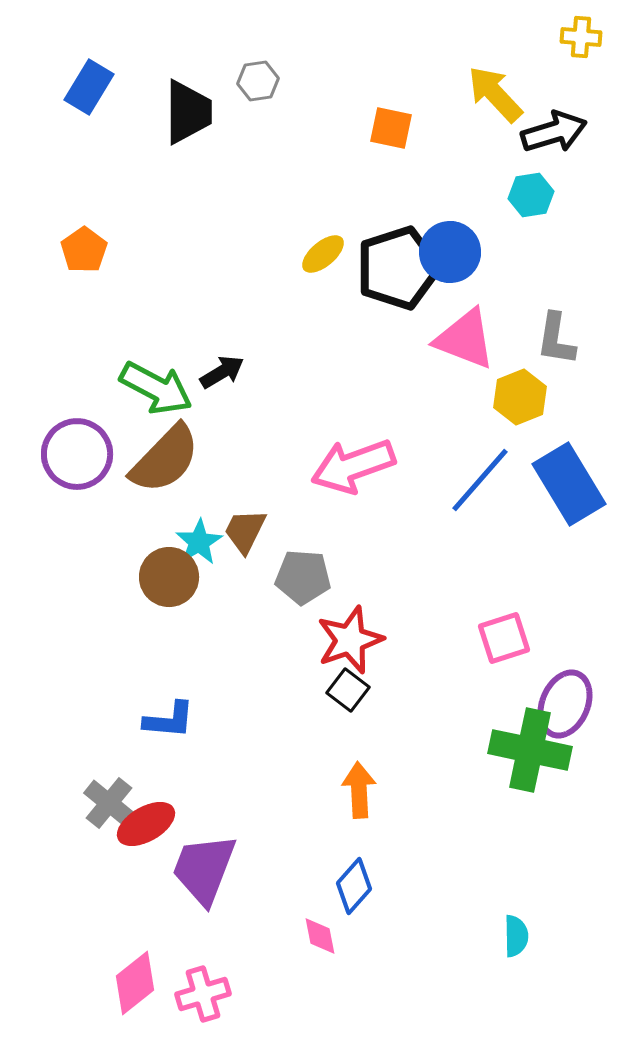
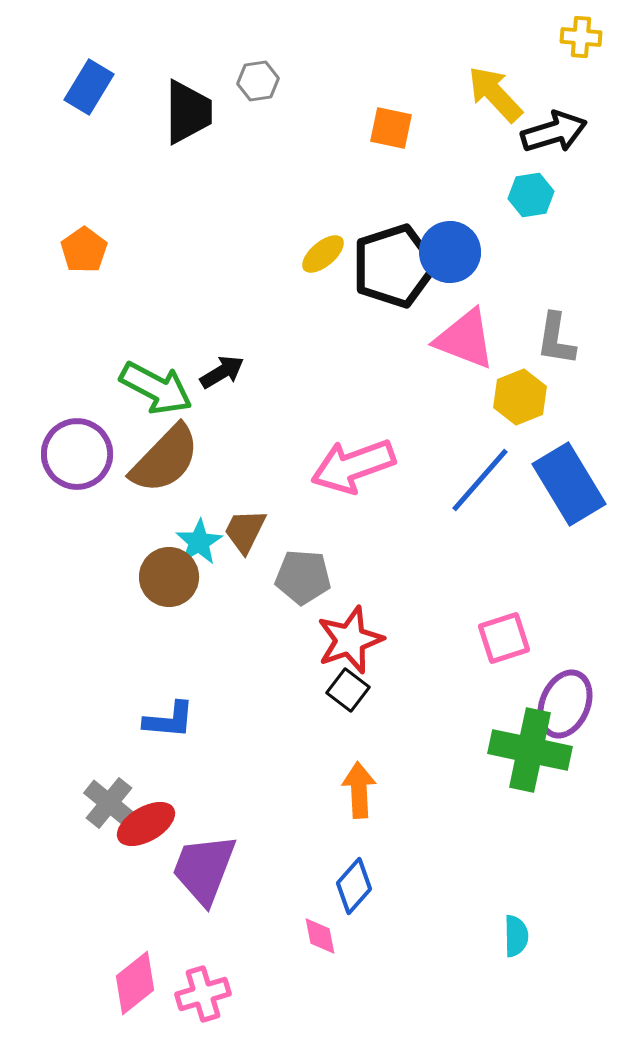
black pentagon at (398, 268): moved 4 px left, 2 px up
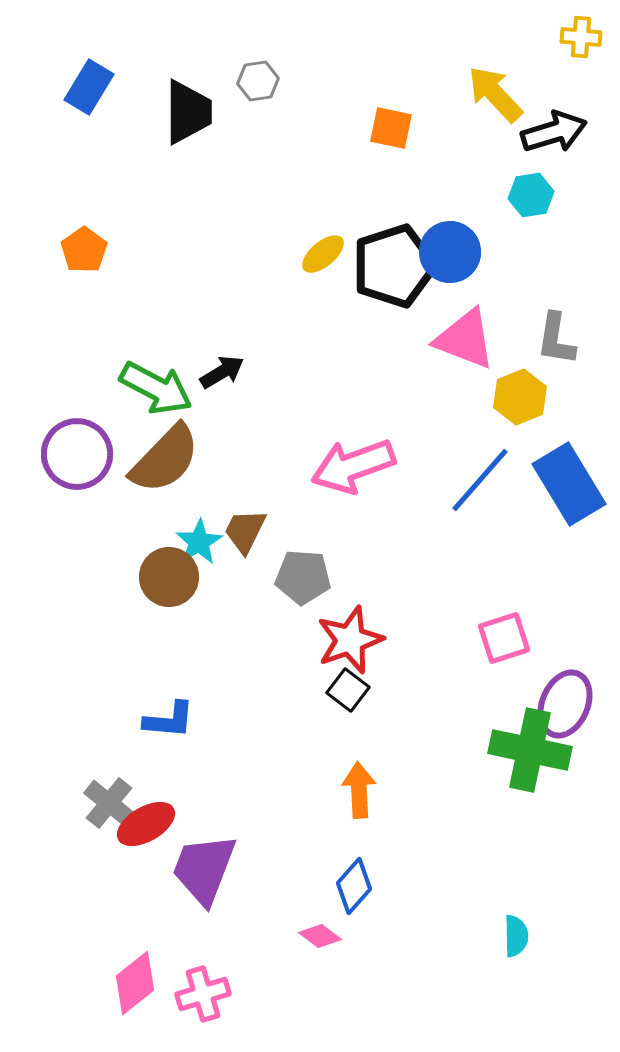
pink diamond at (320, 936): rotated 42 degrees counterclockwise
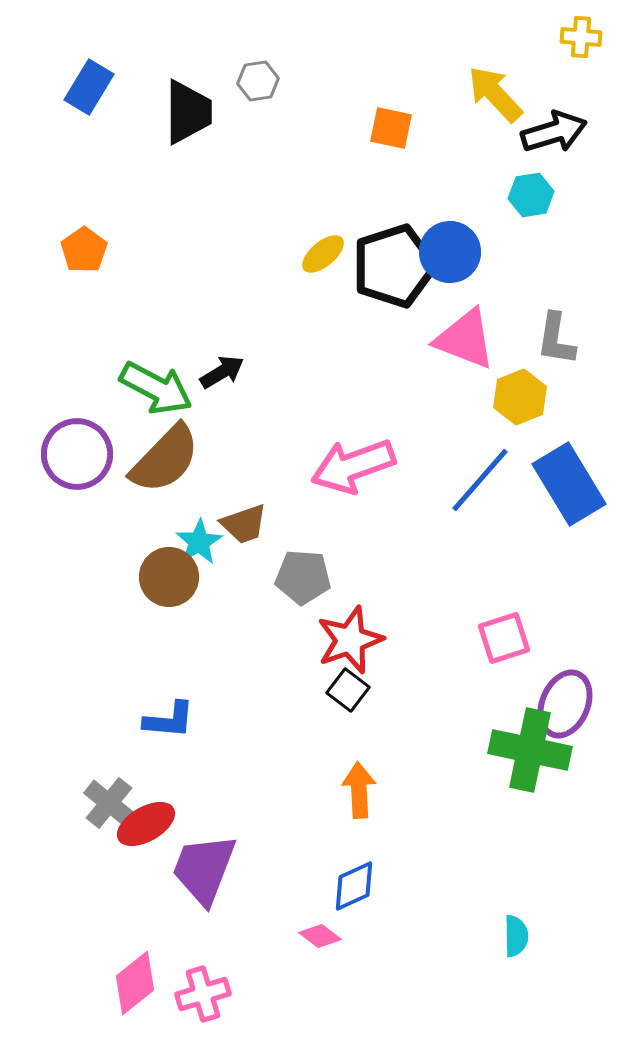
brown trapezoid at (245, 531): moved 1 px left, 7 px up; rotated 135 degrees counterclockwise
blue diamond at (354, 886): rotated 24 degrees clockwise
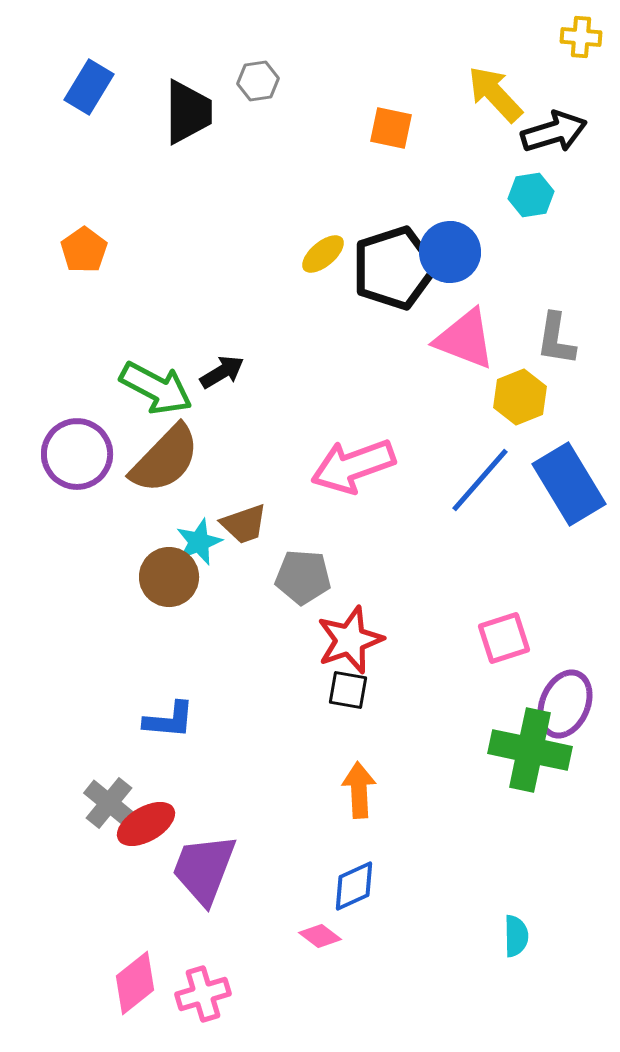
black pentagon at (394, 266): moved 2 px down
cyan star at (199, 542): rotated 9 degrees clockwise
black square at (348, 690): rotated 27 degrees counterclockwise
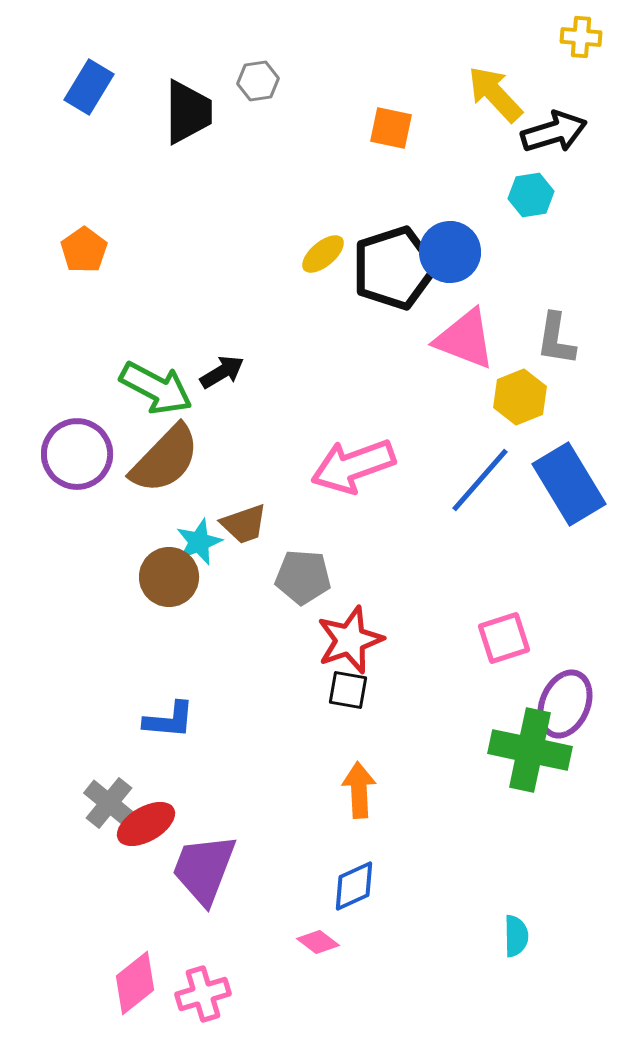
pink diamond at (320, 936): moved 2 px left, 6 px down
